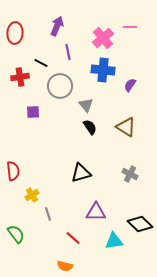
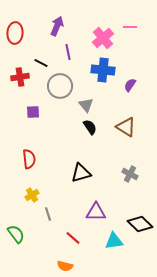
red semicircle: moved 16 px right, 12 px up
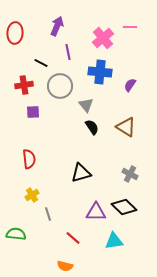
blue cross: moved 3 px left, 2 px down
red cross: moved 4 px right, 8 px down
black semicircle: moved 2 px right
black diamond: moved 16 px left, 17 px up
green semicircle: rotated 48 degrees counterclockwise
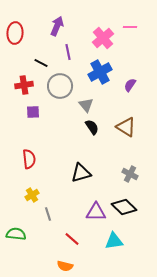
blue cross: rotated 35 degrees counterclockwise
red line: moved 1 px left, 1 px down
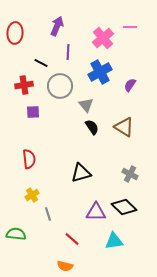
purple line: rotated 14 degrees clockwise
brown triangle: moved 2 px left
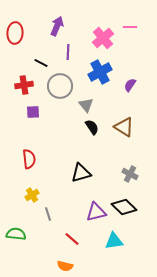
purple triangle: rotated 15 degrees counterclockwise
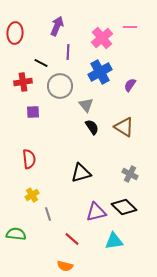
pink cross: moved 1 px left
red cross: moved 1 px left, 3 px up
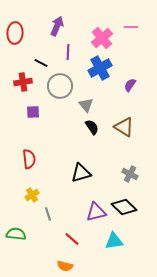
pink line: moved 1 px right
blue cross: moved 4 px up
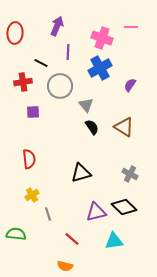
pink cross: rotated 30 degrees counterclockwise
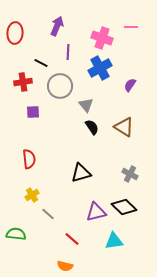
gray line: rotated 32 degrees counterclockwise
